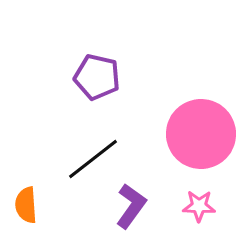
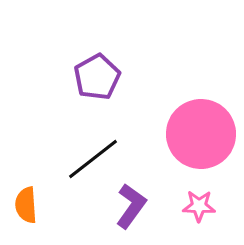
purple pentagon: rotated 30 degrees clockwise
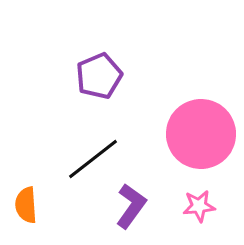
purple pentagon: moved 2 px right, 1 px up; rotated 6 degrees clockwise
pink star: rotated 8 degrees counterclockwise
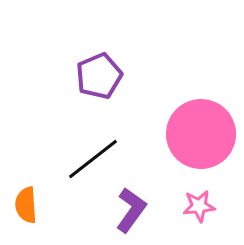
purple L-shape: moved 4 px down
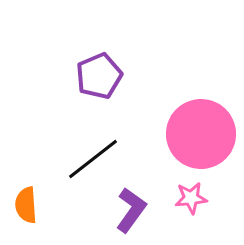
pink star: moved 8 px left, 8 px up
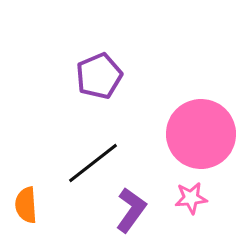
black line: moved 4 px down
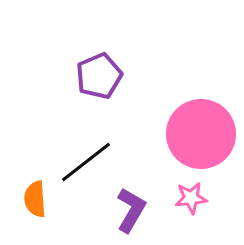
black line: moved 7 px left, 1 px up
orange semicircle: moved 9 px right, 6 px up
purple L-shape: rotated 6 degrees counterclockwise
